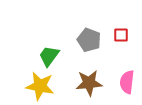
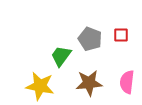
gray pentagon: moved 1 px right, 1 px up
green trapezoid: moved 12 px right
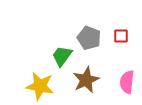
red square: moved 1 px down
gray pentagon: moved 1 px left, 1 px up
green trapezoid: moved 1 px right
brown star: moved 3 px left, 3 px up; rotated 20 degrees counterclockwise
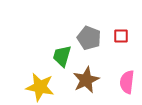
green trapezoid: rotated 20 degrees counterclockwise
yellow star: moved 1 px down
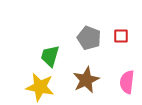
green trapezoid: moved 12 px left
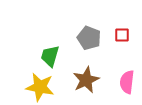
red square: moved 1 px right, 1 px up
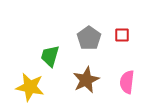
gray pentagon: rotated 15 degrees clockwise
yellow star: moved 10 px left
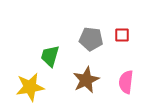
gray pentagon: moved 2 px right, 1 px down; rotated 30 degrees counterclockwise
pink semicircle: moved 1 px left
yellow star: rotated 20 degrees counterclockwise
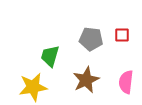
yellow star: moved 3 px right
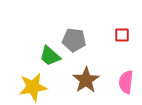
gray pentagon: moved 17 px left, 1 px down
green trapezoid: rotated 65 degrees counterclockwise
brown star: rotated 8 degrees counterclockwise
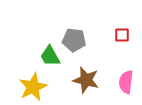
green trapezoid: rotated 20 degrees clockwise
brown star: rotated 24 degrees counterclockwise
yellow star: rotated 16 degrees counterclockwise
